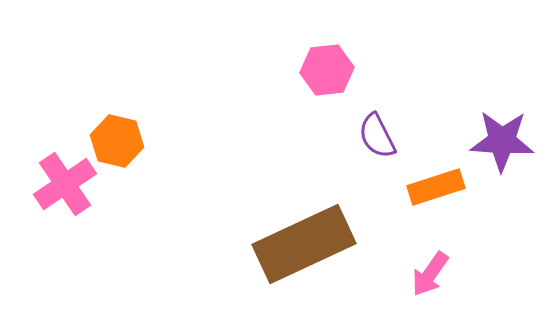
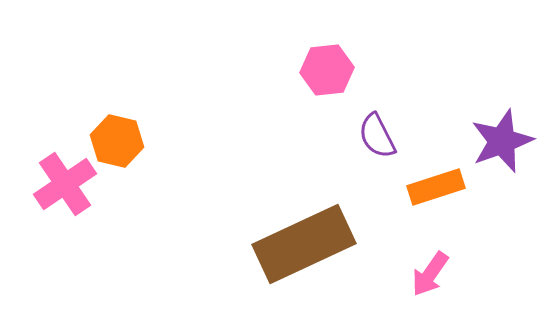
purple star: rotated 24 degrees counterclockwise
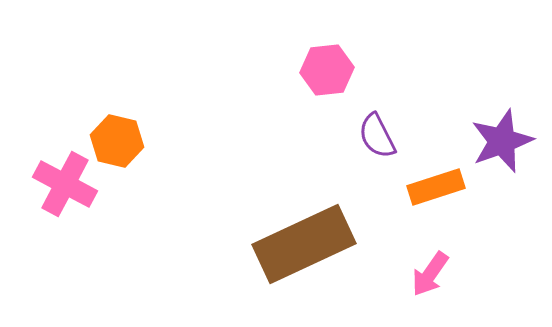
pink cross: rotated 28 degrees counterclockwise
